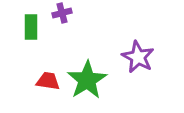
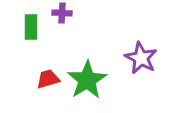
purple cross: rotated 18 degrees clockwise
purple star: moved 3 px right, 1 px down
red trapezoid: moved 2 px up; rotated 25 degrees counterclockwise
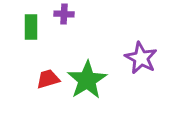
purple cross: moved 2 px right, 1 px down
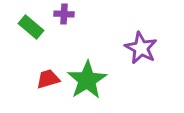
green rectangle: rotated 50 degrees counterclockwise
purple star: moved 10 px up
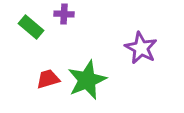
green star: rotated 9 degrees clockwise
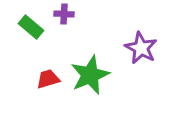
green star: moved 3 px right, 5 px up
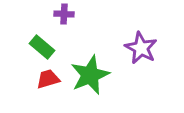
green rectangle: moved 11 px right, 20 px down
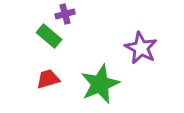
purple cross: moved 1 px right; rotated 18 degrees counterclockwise
green rectangle: moved 7 px right, 11 px up
green star: moved 10 px right, 9 px down
